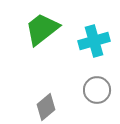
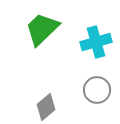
green trapezoid: rotated 6 degrees counterclockwise
cyan cross: moved 2 px right, 1 px down
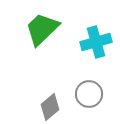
gray circle: moved 8 px left, 4 px down
gray diamond: moved 4 px right
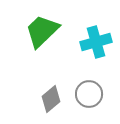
green trapezoid: moved 2 px down
gray diamond: moved 1 px right, 8 px up
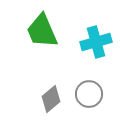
green trapezoid: rotated 69 degrees counterclockwise
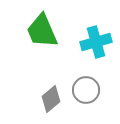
gray circle: moved 3 px left, 4 px up
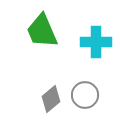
cyan cross: rotated 16 degrees clockwise
gray circle: moved 1 px left, 5 px down
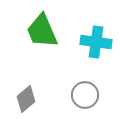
cyan cross: rotated 8 degrees clockwise
gray diamond: moved 25 px left
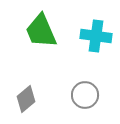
green trapezoid: moved 1 px left
cyan cross: moved 6 px up
